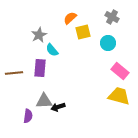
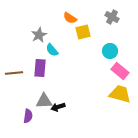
orange semicircle: rotated 104 degrees counterclockwise
cyan circle: moved 2 px right, 8 px down
yellow trapezoid: moved 1 px right, 2 px up
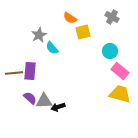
cyan semicircle: moved 2 px up
purple rectangle: moved 10 px left, 3 px down
purple semicircle: moved 2 px right, 18 px up; rotated 56 degrees counterclockwise
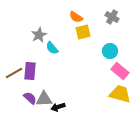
orange semicircle: moved 6 px right, 1 px up
brown line: rotated 24 degrees counterclockwise
gray triangle: moved 2 px up
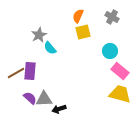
orange semicircle: moved 2 px right, 1 px up; rotated 80 degrees clockwise
cyan semicircle: moved 2 px left
brown line: moved 2 px right
black arrow: moved 1 px right, 2 px down
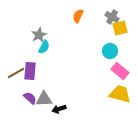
yellow square: moved 37 px right, 4 px up
cyan semicircle: moved 6 px left, 1 px up; rotated 112 degrees counterclockwise
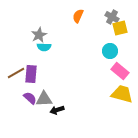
cyan semicircle: rotated 64 degrees clockwise
purple rectangle: moved 1 px right, 3 px down
yellow trapezoid: moved 2 px right
black arrow: moved 2 px left, 1 px down
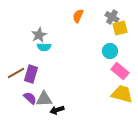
purple rectangle: rotated 12 degrees clockwise
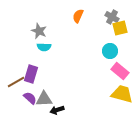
gray star: moved 4 px up; rotated 21 degrees counterclockwise
brown line: moved 9 px down
